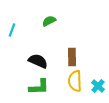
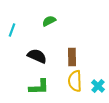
black semicircle: moved 1 px left, 5 px up
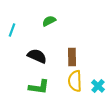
green L-shape: rotated 10 degrees clockwise
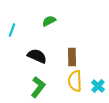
green L-shape: moved 1 px left; rotated 60 degrees counterclockwise
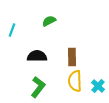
black semicircle: rotated 24 degrees counterclockwise
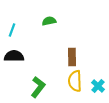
green semicircle: rotated 16 degrees clockwise
black semicircle: moved 23 px left
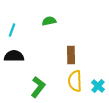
brown rectangle: moved 1 px left, 2 px up
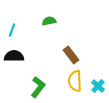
brown rectangle: rotated 36 degrees counterclockwise
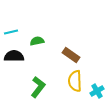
green semicircle: moved 12 px left, 20 px down
cyan line: moved 1 px left, 2 px down; rotated 56 degrees clockwise
brown rectangle: rotated 18 degrees counterclockwise
cyan cross: moved 1 px left, 5 px down; rotated 16 degrees clockwise
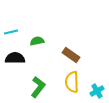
black semicircle: moved 1 px right, 2 px down
yellow semicircle: moved 3 px left, 1 px down
